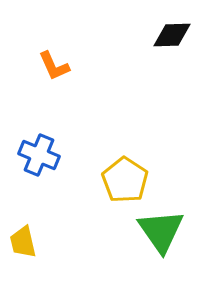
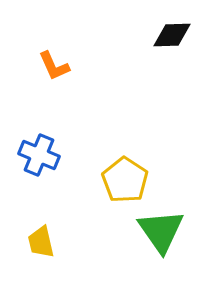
yellow trapezoid: moved 18 px right
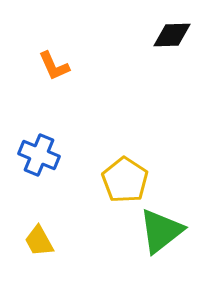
green triangle: rotated 27 degrees clockwise
yellow trapezoid: moved 2 px left, 1 px up; rotated 16 degrees counterclockwise
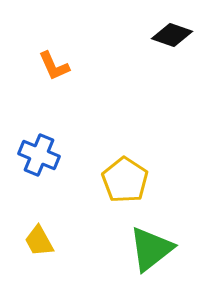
black diamond: rotated 21 degrees clockwise
green triangle: moved 10 px left, 18 px down
